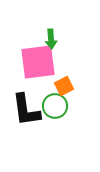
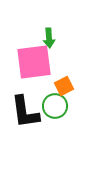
green arrow: moved 2 px left, 1 px up
pink square: moved 4 px left
black L-shape: moved 1 px left, 2 px down
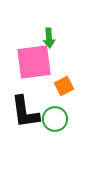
green circle: moved 13 px down
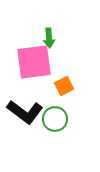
black L-shape: rotated 45 degrees counterclockwise
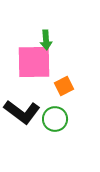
green arrow: moved 3 px left, 2 px down
pink square: rotated 6 degrees clockwise
black L-shape: moved 3 px left
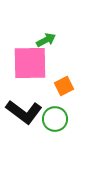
green arrow: rotated 114 degrees counterclockwise
pink square: moved 4 px left, 1 px down
black L-shape: moved 2 px right
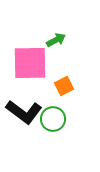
green arrow: moved 10 px right
green circle: moved 2 px left
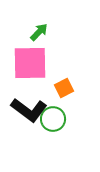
green arrow: moved 17 px left, 8 px up; rotated 18 degrees counterclockwise
orange square: moved 2 px down
black L-shape: moved 5 px right, 2 px up
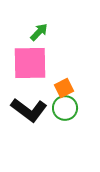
green circle: moved 12 px right, 11 px up
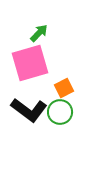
green arrow: moved 1 px down
pink square: rotated 15 degrees counterclockwise
green circle: moved 5 px left, 4 px down
